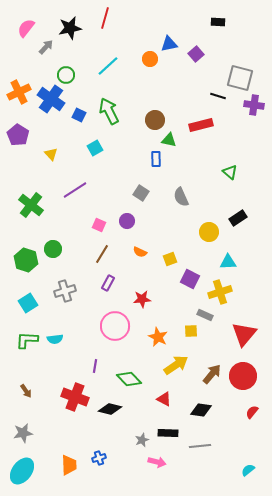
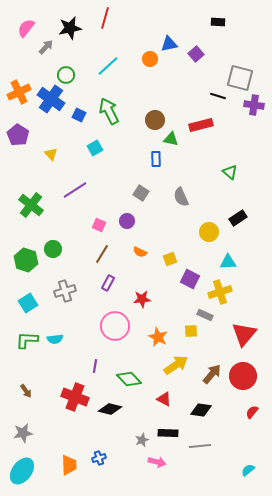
green triangle at (169, 140): moved 2 px right, 1 px up
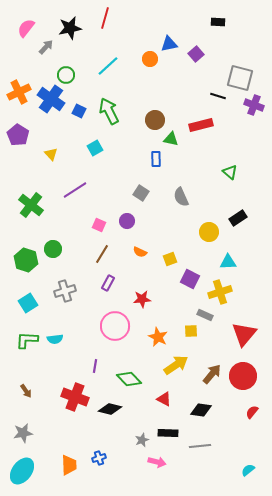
purple cross at (254, 105): rotated 12 degrees clockwise
blue square at (79, 115): moved 4 px up
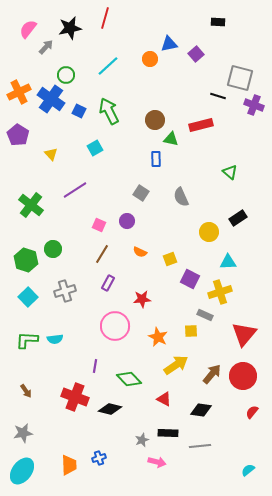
pink semicircle at (26, 28): moved 2 px right, 1 px down
cyan square at (28, 303): moved 6 px up; rotated 12 degrees counterclockwise
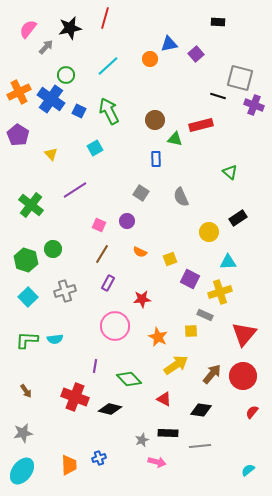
green triangle at (171, 139): moved 4 px right
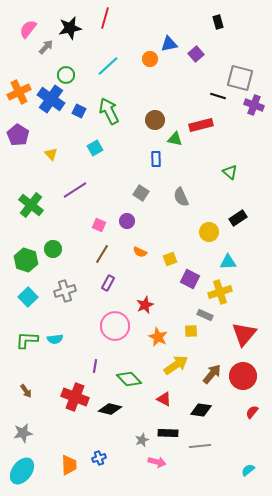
black rectangle at (218, 22): rotated 72 degrees clockwise
red star at (142, 299): moved 3 px right, 6 px down; rotated 18 degrees counterclockwise
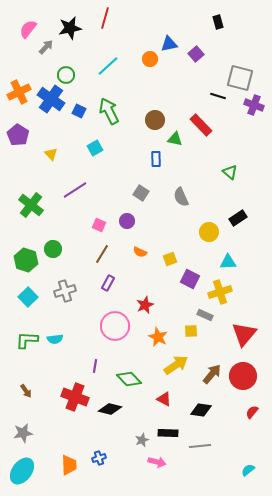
red rectangle at (201, 125): rotated 60 degrees clockwise
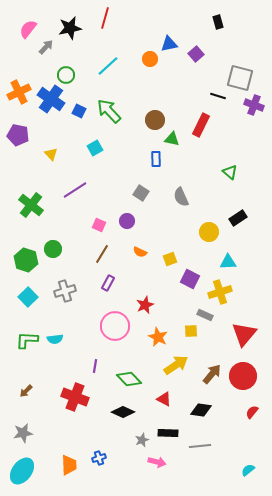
green arrow at (109, 111): rotated 16 degrees counterclockwise
red rectangle at (201, 125): rotated 70 degrees clockwise
purple pentagon at (18, 135): rotated 20 degrees counterclockwise
green triangle at (175, 139): moved 3 px left
brown arrow at (26, 391): rotated 80 degrees clockwise
black diamond at (110, 409): moved 13 px right, 3 px down; rotated 10 degrees clockwise
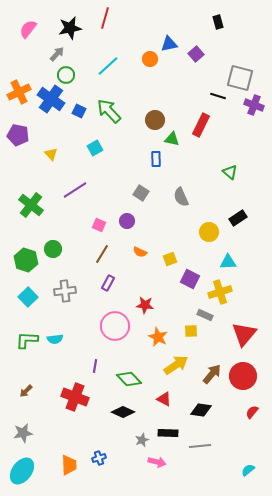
gray arrow at (46, 47): moved 11 px right, 7 px down
gray cross at (65, 291): rotated 10 degrees clockwise
red star at (145, 305): rotated 30 degrees clockwise
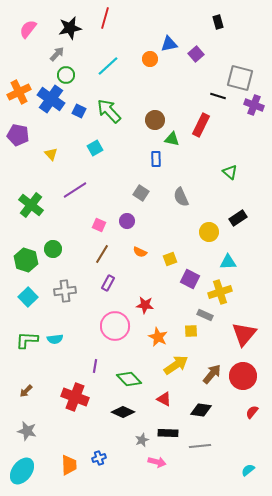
gray star at (23, 433): moved 4 px right, 2 px up; rotated 24 degrees clockwise
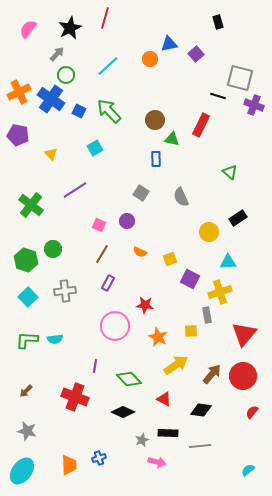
black star at (70, 28): rotated 15 degrees counterclockwise
gray rectangle at (205, 315): moved 2 px right; rotated 56 degrees clockwise
